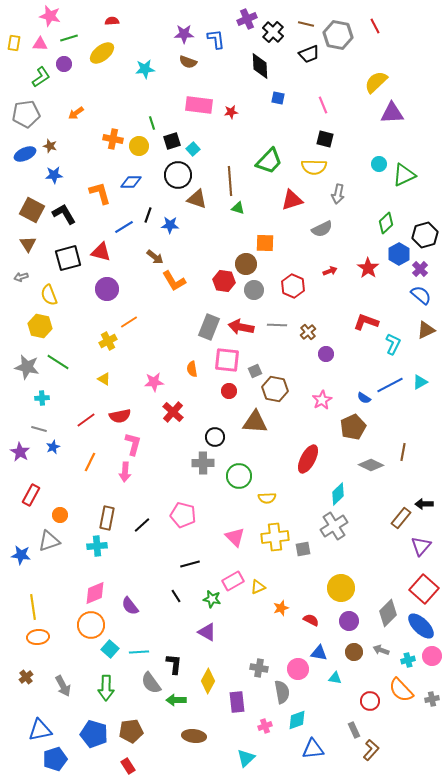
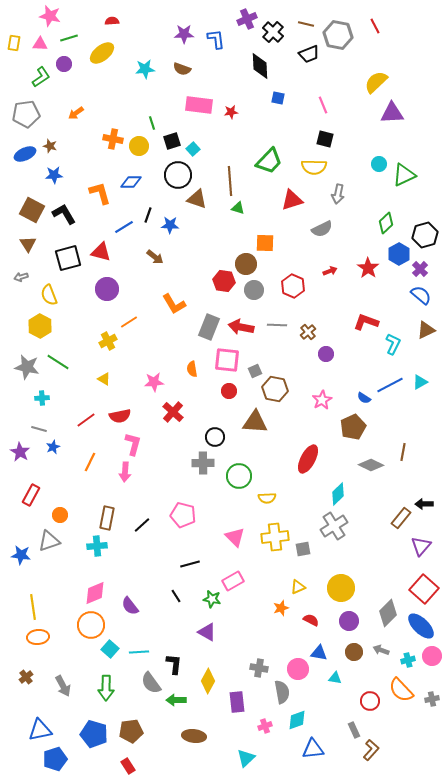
brown semicircle at (188, 62): moved 6 px left, 7 px down
orange L-shape at (174, 281): moved 23 px down
yellow hexagon at (40, 326): rotated 15 degrees clockwise
yellow triangle at (258, 587): moved 40 px right
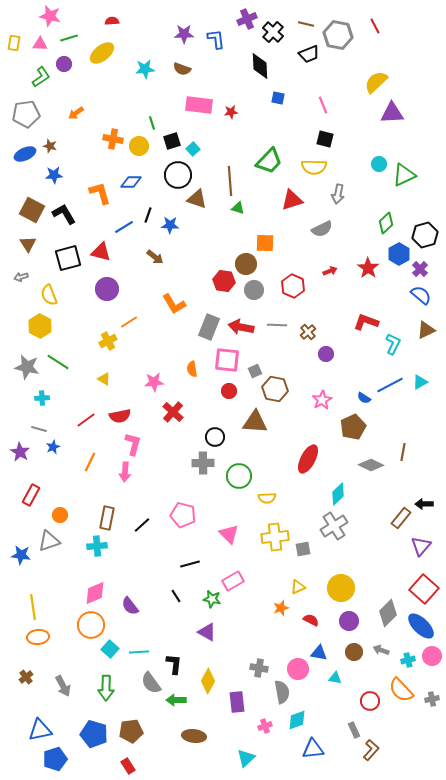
pink triangle at (235, 537): moved 6 px left, 3 px up
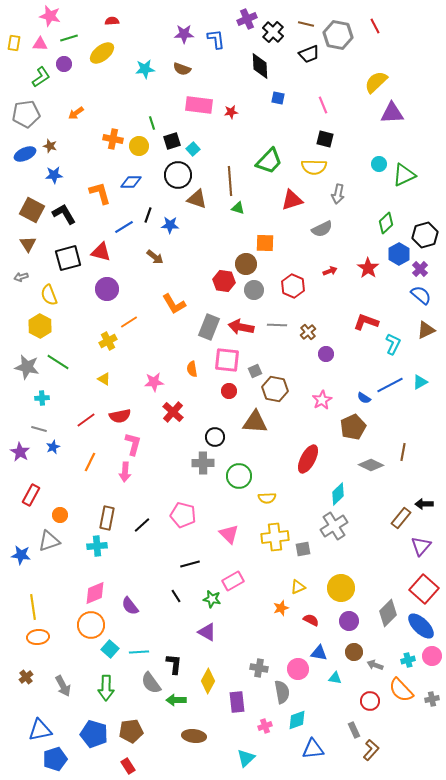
gray arrow at (381, 650): moved 6 px left, 15 px down
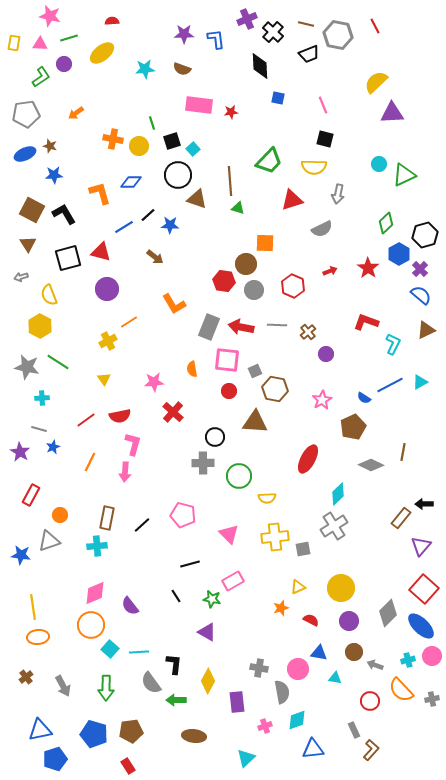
black line at (148, 215): rotated 28 degrees clockwise
yellow triangle at (104, 379): rotated 24 degrees clockwise
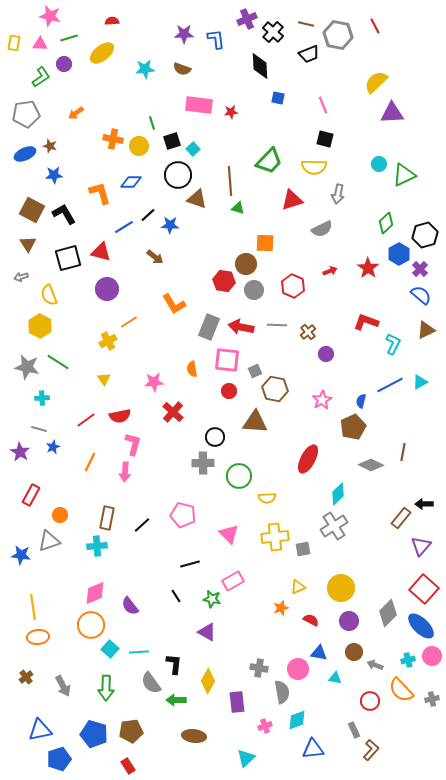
blue semicircle at (364, 398): moved 3 px left, 3 px down; rotated 72 degrees clockwise
blue pentagon at (55, 759): moved 4 px right
